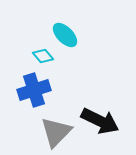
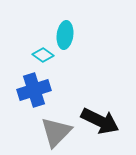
cyan ellipse: rotated 52 degrees clockwise
cyan diamond: moved 1 px up; rotated 15 degrees counterclockwise
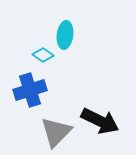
blue cross: moved 4 px left
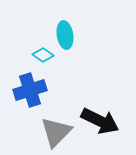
cyan ellipse: rotated 16 degrees counterclockwise
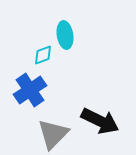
cyan diamond: rotated 55 degrees counterclockwise
blue cross: rotated 16 degrees counterclockwise
gray triangle: moved 3 px left, 2 px down
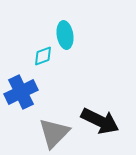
cyan diamond: moved 1 px down
blue cross: moved 9 px left, 2 px down; rotated 8 degrees clockwise
gray triangle: moved 1 px right, 1 px up
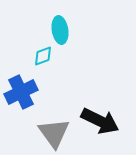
cyan ellipse: moved 5 px left, 5 px up
gray triangle: rotated 20 degrees counterclockwise
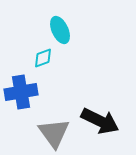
cyan ellipse: rotated 16 degrees counterclockwise
cyan diamond: moved 2 px down
blue cross: rotated 16 degrees clockwise
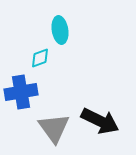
cyan ellipse: rotated 16 degrees clockwise
cyan diamond: moved 3 px left
gray triangle: moved 5 px up
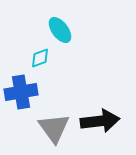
cyan ellipse: rotated 28 degrees counterclockwise
black arrow: rotated 33 degrees counterclockwise
